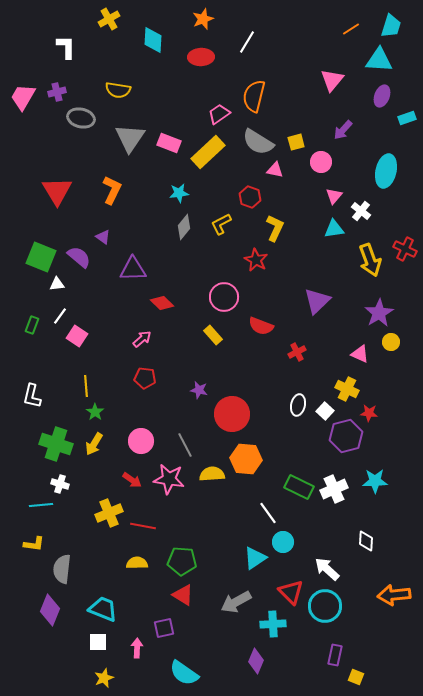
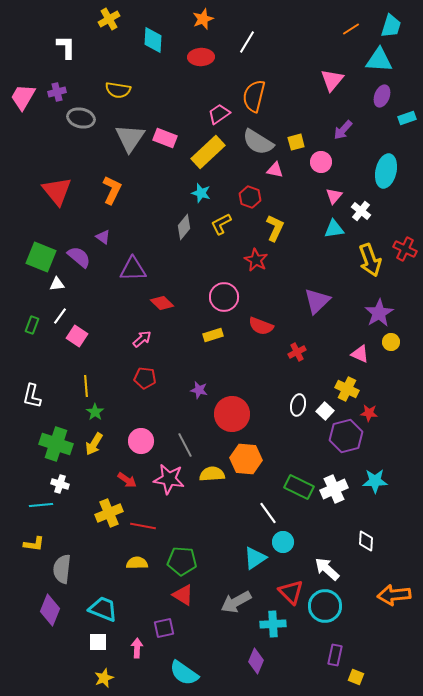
pink rectangle at (169, 143): moved 4 px left, 5 px up
red triangle at (57, 191): rotated 8 degrees counterclockwise
cyan star at (179, 193): moved 22 px right; rotated 24 degrees clockwise
yellow rectangle at (213, 335): rotated 66 degrees counterclockwise
red arrow at (132, 480): moved 5 px left
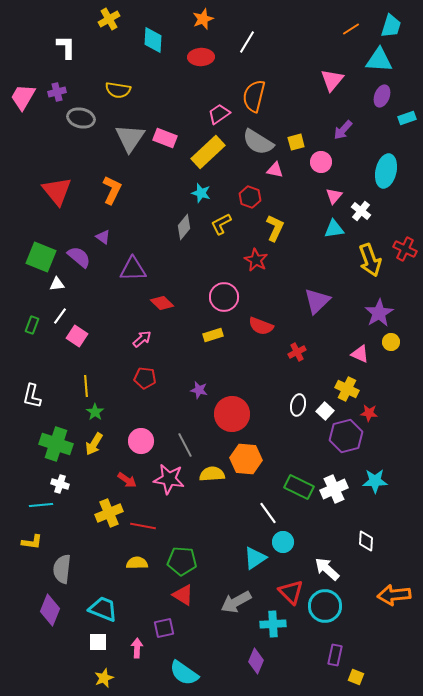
yellow L-shape at (34, 544): moved 2 px left, 2 px up
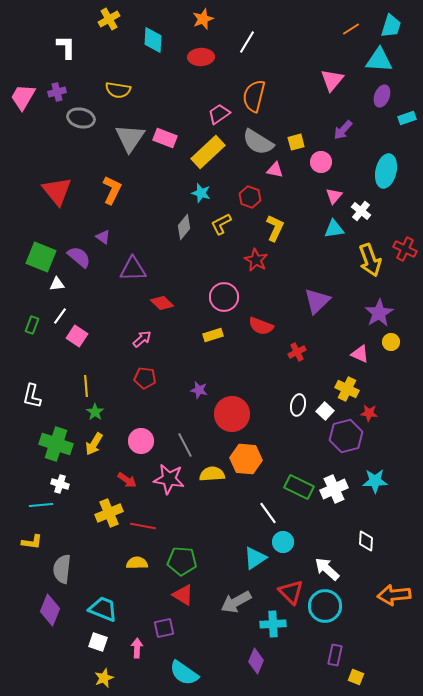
white square at (98, 642): rotated 18 degrees clockwise
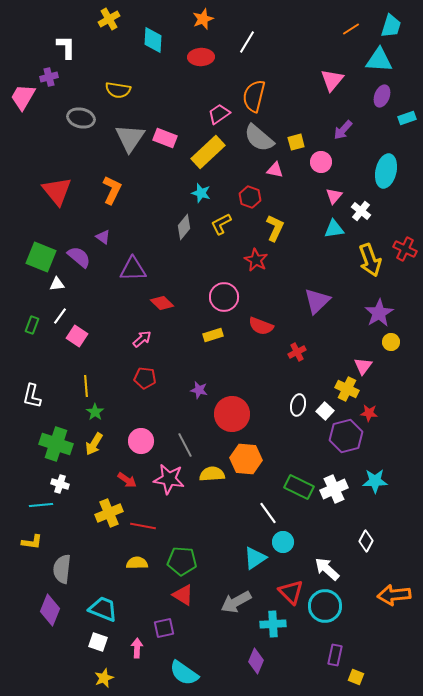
purple cross at (57, 92): moved 8 px left, 15 px up
gray semicircle at (258, 142): moved 1 px right, 4 px up; rotated 8 degrees clockwise
pink triangle at (360, 354): moved 3 px right, 12 px down; rotated 42 degrees clockwise
white diamond at (366, 541): rotated 25 degrees clockwise
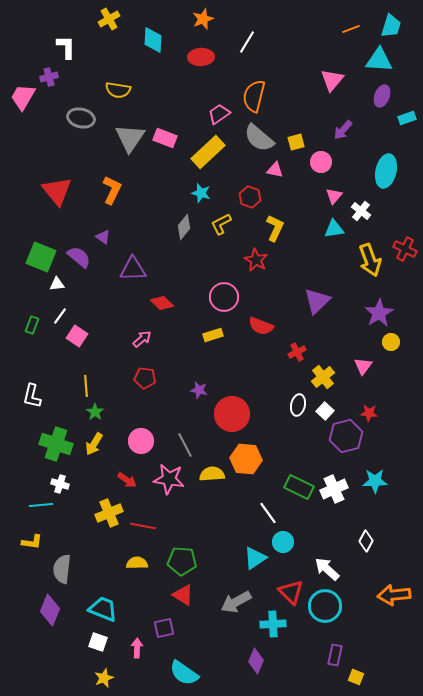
orange line at (351, 29): rotated 12 degrees clockwise
yellow cross at (347, 389): moved 24 px left, 12 px up; rotated 25 degrees clockwise
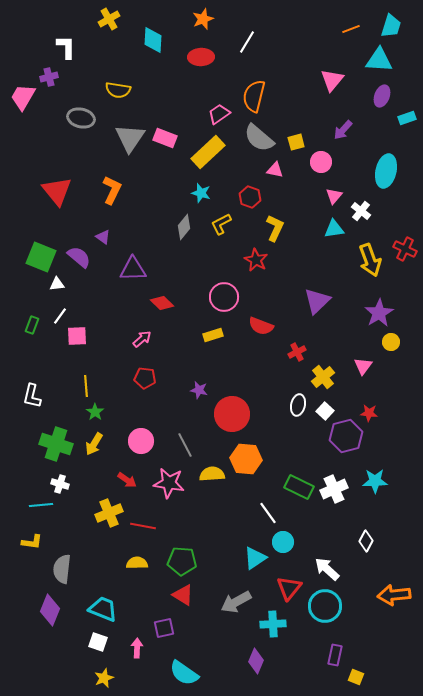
pink square at (77, 336): rotated 35 degrees counterclockwise
pink star at (169, 479): moved 4 px down
red triangle at (291, 592): moved 2 px left, 4 px up; rotated 24 degrees clockwise
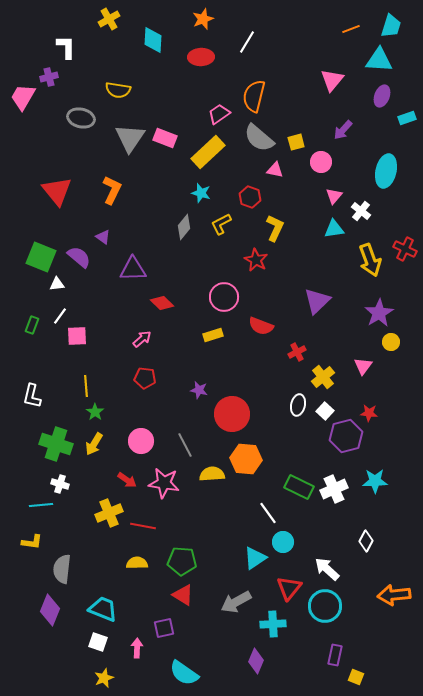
pink star at (169, 483): moved 5 px left
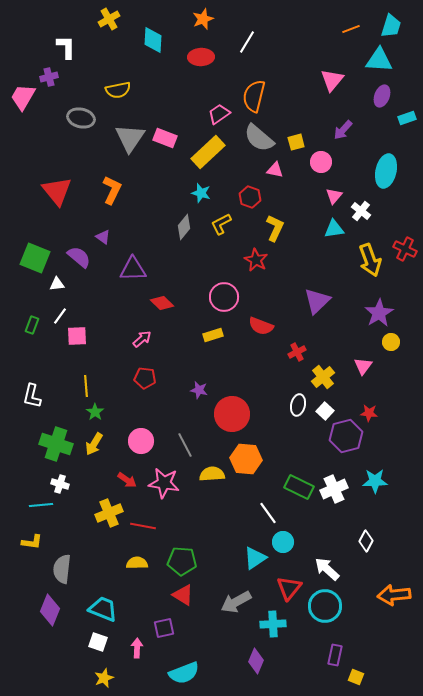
yellow semicircle at (118, 90): rotated 20 degrees counterclockwise
green square at (41, 257): moved 6 px left, 1 px down
cyan semicircle at (184, 673): rotated 56 degrees counterclockwise
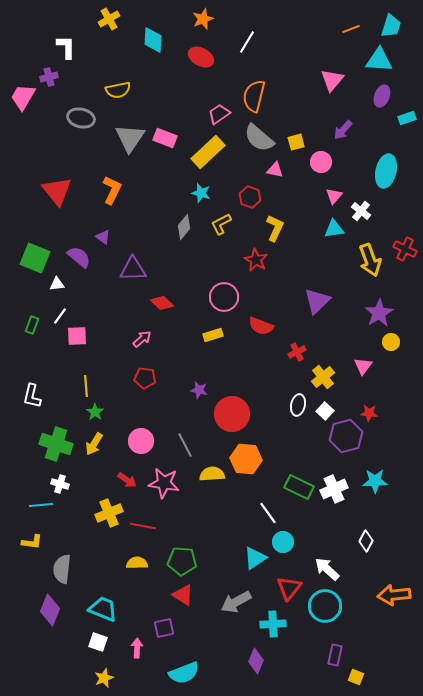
red ellipse at (201, 57): rotated 30 degrees clockwise
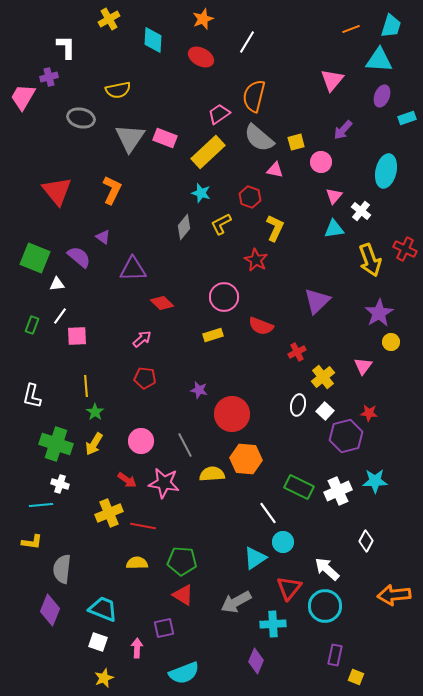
white cross at (334, 489): moved 4 px right, 2 px down
